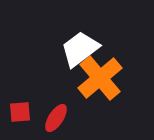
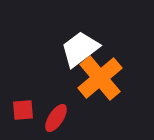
red square: moved 3 px right, 2 px up
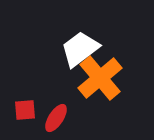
red square: moved 2 px right
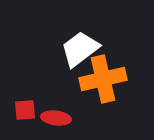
orange cross: moved 3 px right, 1 px down; rotated 27 degrees clockwise
red ellipse: rotated 64 degrees clockwise
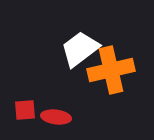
orange cross: moved 8 px right, 9 px up
red ellipse: moved 1 px up
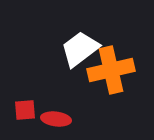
red ellipse: moved 2 px down
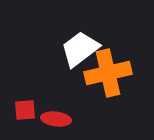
orange cross: moved 3 px left, 3 px down
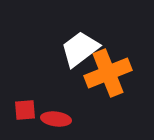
orange cross: rotated 9 degrees counterclockwise
